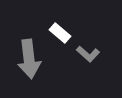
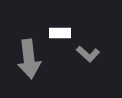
white rectangle: rotated 40 degrees counterclockwise
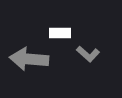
gray arrow: rotated 102 degrees clockwise
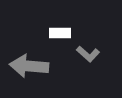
gray arrow: moved 7 px down
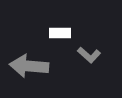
gray L-shape: moved 1 px right, 1 px down
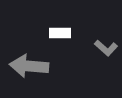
gray L-shape: moved 17 px right, 7 px up
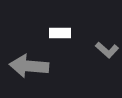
gray L-shape: moved 1 px right, 2 px down
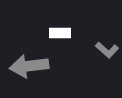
gray arrow: rotated 12 degrees counterclockwise
